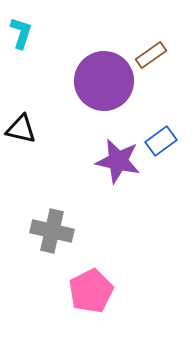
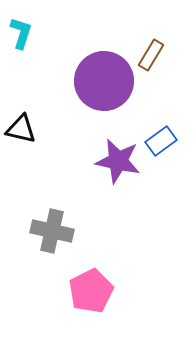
brown rectangle: rotated 24 degrees counterclockwise
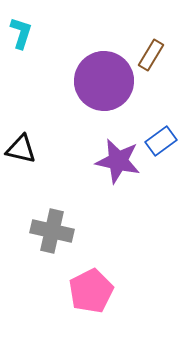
black triangle: moved 20 px down
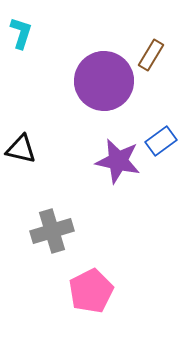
gray cross: rotated 30 degrees counterclockwise
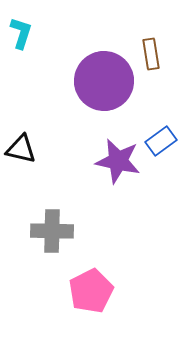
brown rectangle: moved 1 px up; rotated 40 degrees counterclockwise
gray cross: rotated 18 degrees clockwise
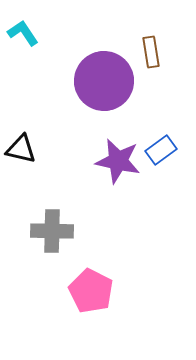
cyan L-shape: moved 2 px right; rotated 52 degrees counterclockwise
brown rectangle: moved 2 px up
blue rectangle: moved 9 px down
pink pentagon: rotated 18 degrees counterclockwise
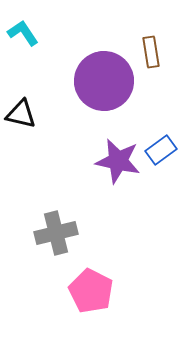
black triangle: moved 35 px up
gray cross: moved 4 px right, 2 px down; rotated 15 degrees counterclockwise
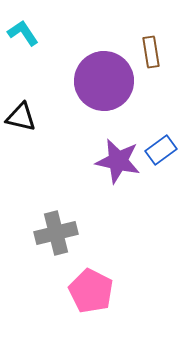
black triangle: moved 3 px down
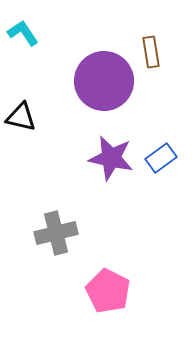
blue rectangle: moved 8 px down
purple star: moved 7 px left, 3 px up
pink pentagon: moved 17 px right
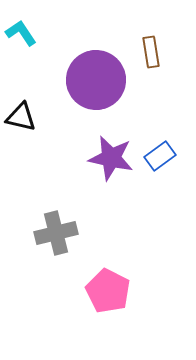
cyan L-shape: moved 2 px left
purple circle: moved 8 px left, 1 px up
blue rectangle: moved 1 px left, 2 px up
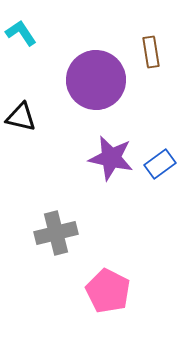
blue rectangle: moved 8 px down
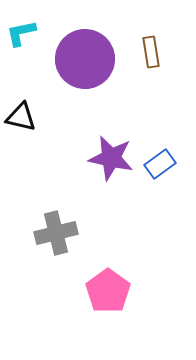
cyan L-shape: rotated 68 degrees counterclockwise
purple circle: moved 11 px left, 21 px up
pink pentagon: rotated 9 degrees clockwise
